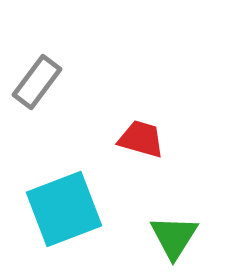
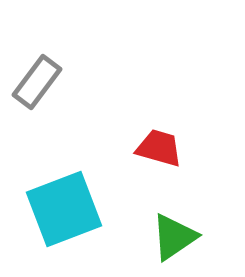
red trapezoid: moved 18 px right, 9 px down
green triangle: rotated 24 degrees clockwise
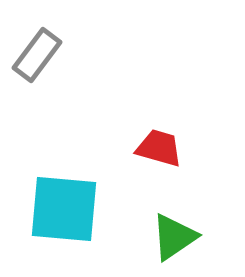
gray rectangle: moved 27 px up
cyan square: rotated 26 degrees clockwise
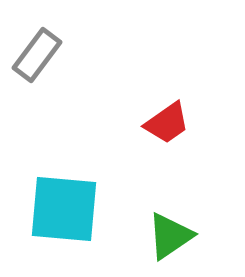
red trapezoid: moved 8 px right, 25 px up; rotated 129 degrees clockwise
green triangle: moved 4 px left, 1 px up
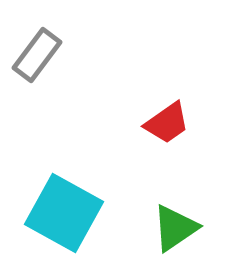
cyan square: moved 4 px down; rotated 24 degrees clockwise
green triangle: moved 5 px right, 8 px up
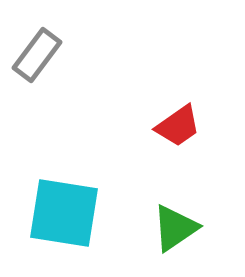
red trapezoid: moved 11 px right, 3 px down
cyan square: rotated 20 degrees counterclockwise
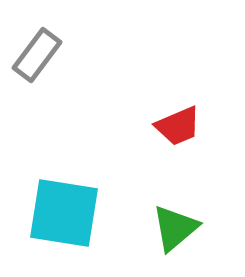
red trapezoid: rotated 12 degrees clockwise
green triangle: rotated 6 degrees counterclockwise
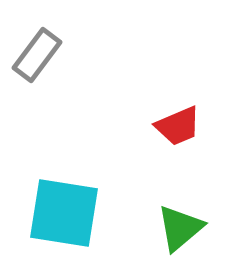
green triangle: moved 5 px right
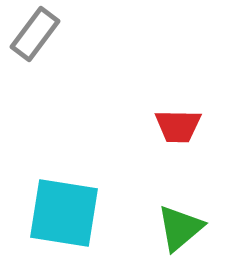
gray rectangle: moved 2 px left, 21 px up
red trapezoid: rotated 24 degrees clockwise
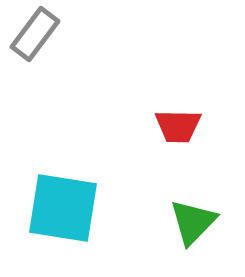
cyan square: moved 1 px left, 5 px up
green triangle: moved 13 px right, 6 px up; rotated 6 degrees counterclockwise
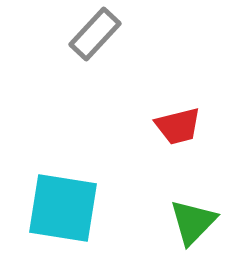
gray rectangle: moved 60 px right; rotated 6 degrees clockwise
red trapezoid: rotated 15 degrees counterclockwise
